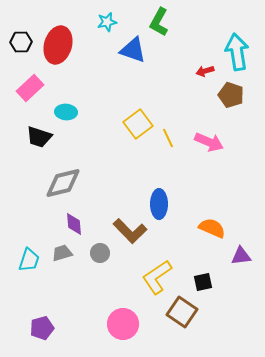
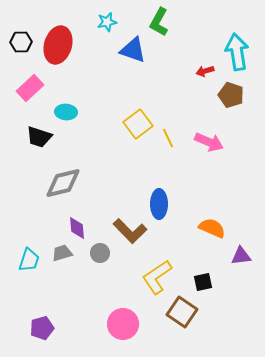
purple diamond: moved 3 px right, 4 px down
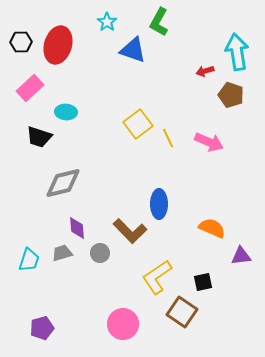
cyan star: rotated 24 degrees counterclockwise
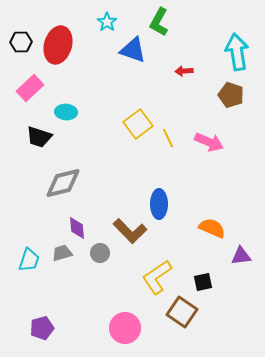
red arrow: moved 21 px left; rotated 12 degrees clockwise
pink circle: moved 2 px right, 4 px down
